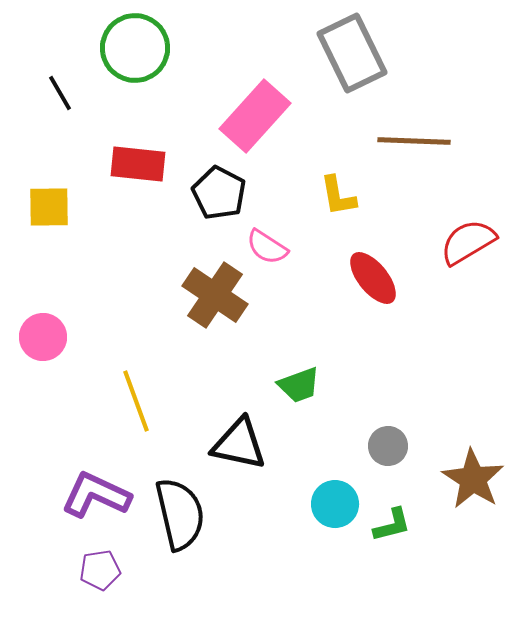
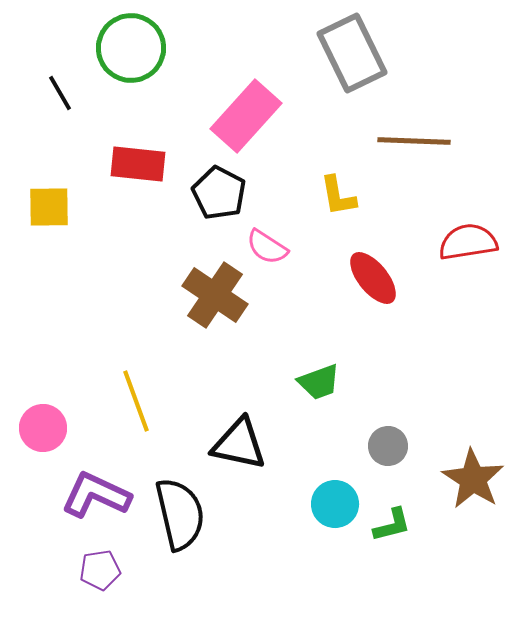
green circle: moved 4 px left
pink rectangle: moved 9 px left
red semicircle: rotated 22 degrees clockwise
pink circle: moved 91 px down
green trapezoid: moved 20 px right, 3 px up
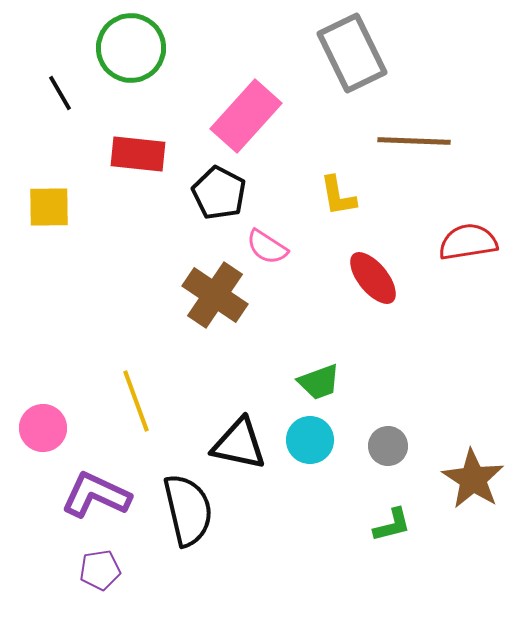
red rectangle: moved 10 px up
cyan circle: moved 25 px left, 64 px up
black semicircle: moved 8 px right, 4 px up
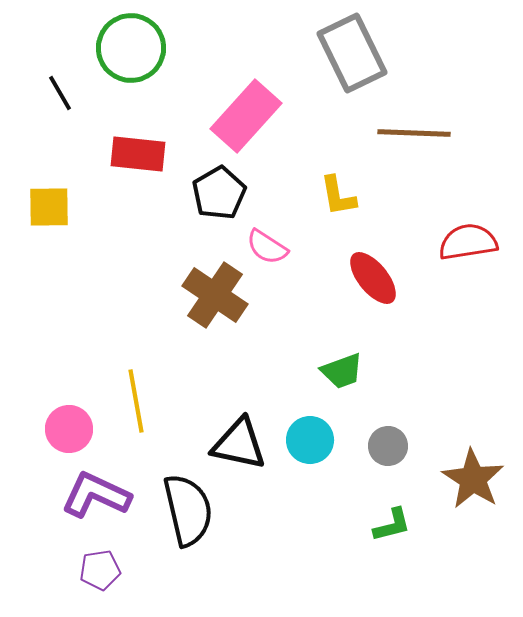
brown line: moved 8 px up
black pentagon: rotated 14 degrees clockwise
green trapezoid: moved 23 px right, 11 px up
yellow line: rotated 10 degrees clockwise
pink circle: moved 26 px right, 1 px down
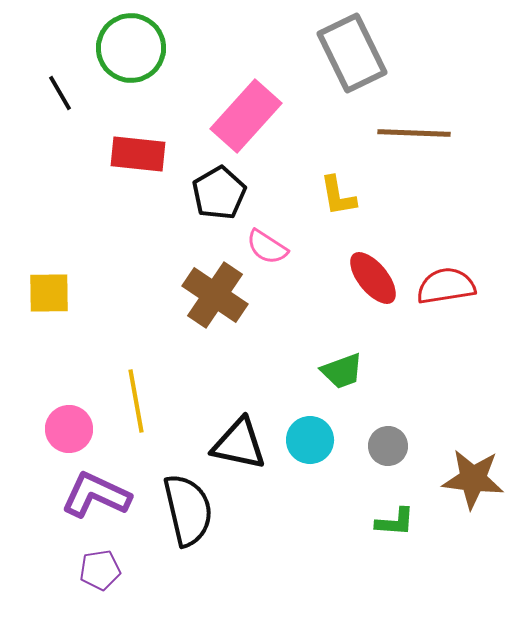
yellow square: moved 86 px down
red semicircle: moved 22 px left, 44 px down
brown star: rotated 26 degrees counterclockwise
green L-shape: moved 3 px right, 3 px up; rotated 18 degrees clockwise
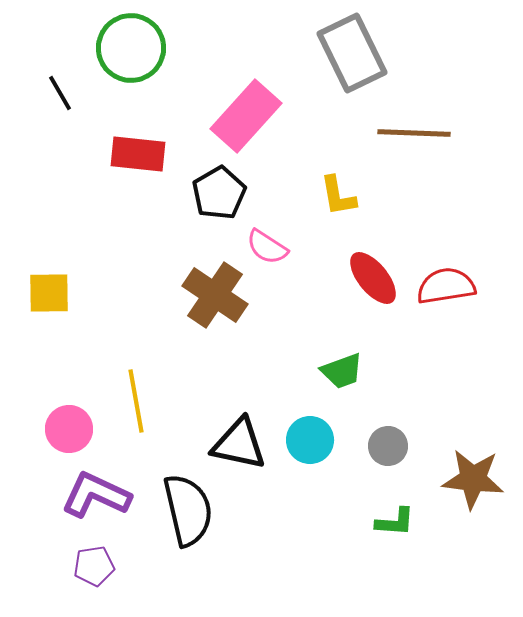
purple pentagon: moved 6 px left, 4 px up
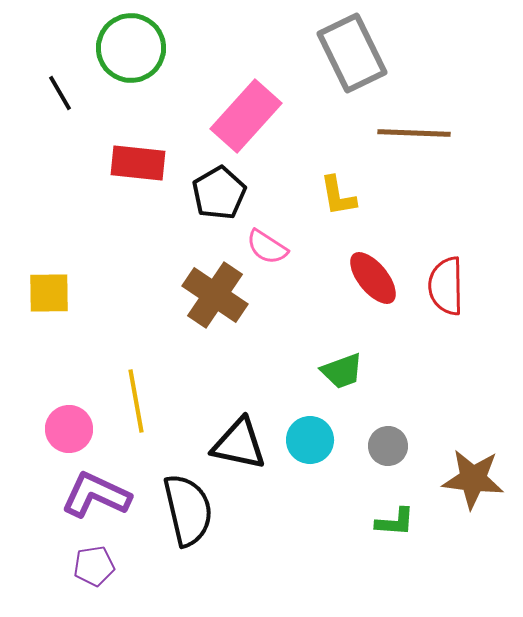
red rectangle: moved 9 px down
red semicircle: rotated 82 degrees counterclockwise
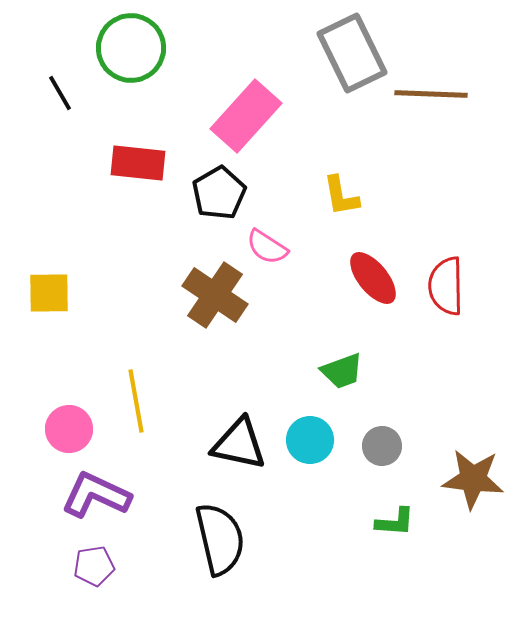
brown line: moved 17 px right, 39 px up
yellow L-shape: moved 3 px right
gray circle: moved 6 px left
black semicircle: moved 32 px right, 29 px down
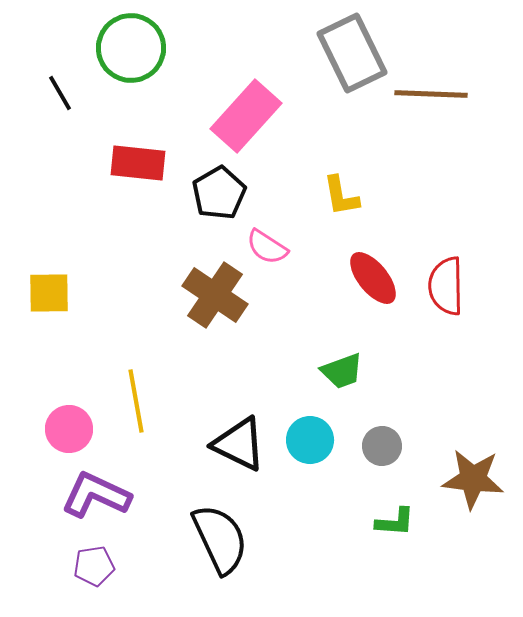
black triangle: rotated 14 degrees clockwise
black semicircle: rotated 12 degrees counterclockwise
